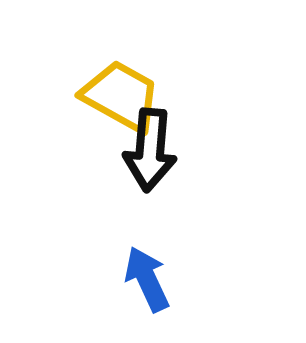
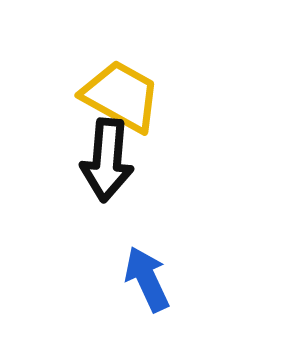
black arrow: moved 43 px left, 10 px down
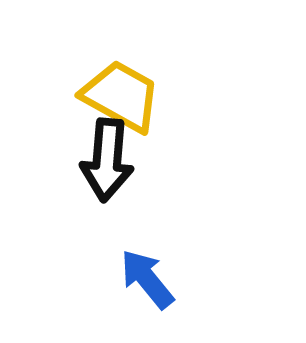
blue arrow: rotated 14 degrees counterclockwise
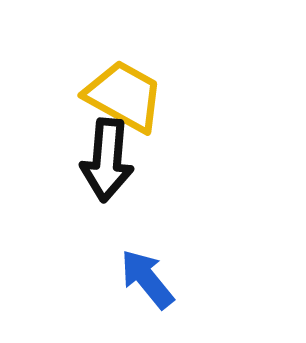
yellow trapezoid: moved 3 px right
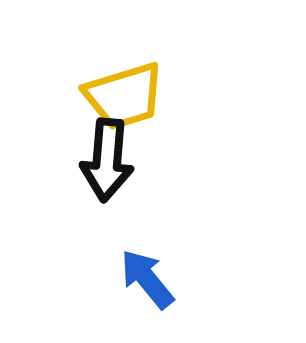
yellow trapezoid: rotated 134 degrees clockwise
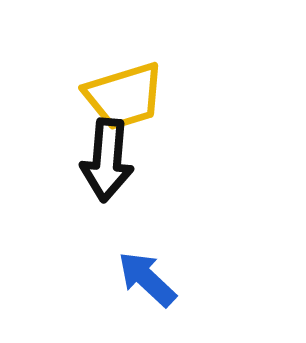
blue arrow: rotated 8 degrees counterclockwise
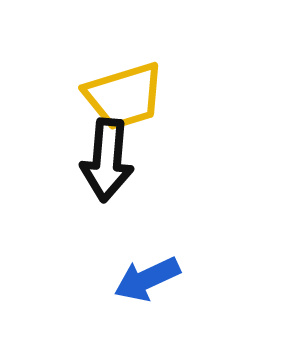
blue arrow: rotated 68 degrees counterclockwise
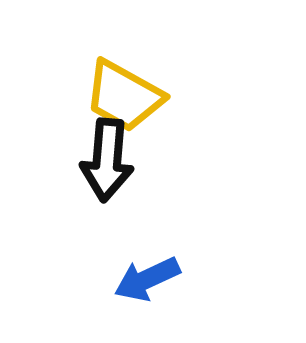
yellow trapezoid: rotated 46 degrees clockwise
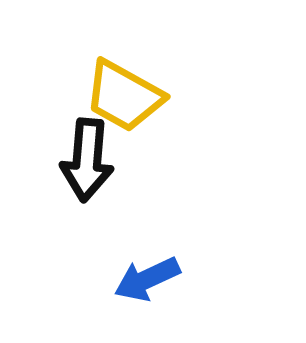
black arrow: moved 20 px left
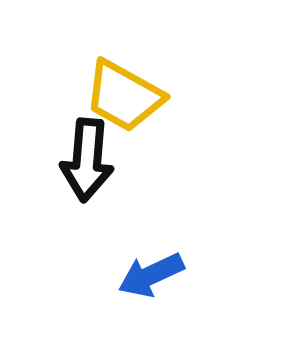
blue arrow: moved 4 px right, 4 px up
